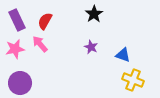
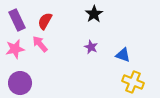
yellow cross: moved 2 px down
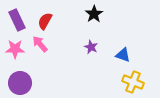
pink star: rotated 12 degrees clockwise
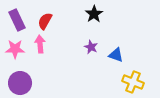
pink arrow: rotated 36 degrees clockwise
blue triangle: moved 7 px left
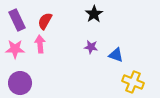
purple star: rotated 16 degrees counterclockwise
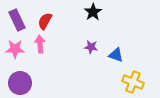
black star: moved 1 px left, 2 px up
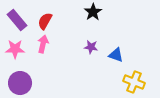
purple rectangle: rotated 15 degrees counterclockwise
pink arrow: moved 3 px right; rotated 18 degrees clockwise
yellow cross: moved 1 px right
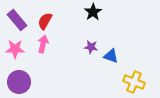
blue triangle: moved 5 px left, 1 px down
purple circle: moved 1 px left, 1 px up
